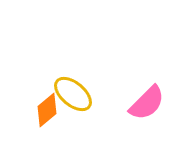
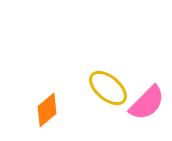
yellow ellipse: moved 35 px right, 6 px up
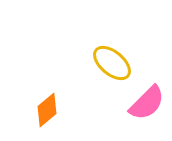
yellow ellipse: moved 4 px right, 25 px up
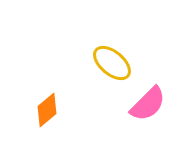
pink semicircle: moved 1 px right, 1 px down
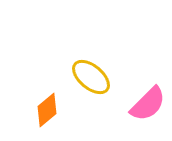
yellow ellipse: moved 21 px left, 14 px down
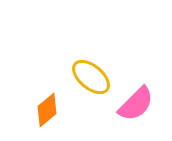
pink semicircle: moved 12 px left
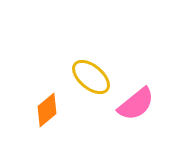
pink semicircle: rotated 6 degrees clockwise
